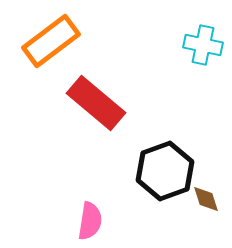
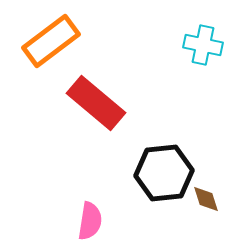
black hexagon: moved 1 px left, 2 px down; rotated 14 degrees clockwise
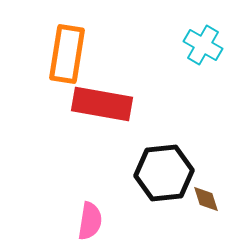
orange rectangle: moved 16 px right, 13 px down; rotated 44 degrees counterclockwise
cyan cross: rotated 18 degrees clockwise
red rectangle: moved 6 px right, 1 px down; rotated 30 degrees counterclockwise
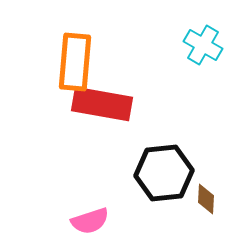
orange rectangle: moved 8 px right, 8 px down; rotated 4 degrees counterclockwise
brown diamond: rotated 20 degrees clockwise
pink semicircle: rotated 63 degrees clockwise
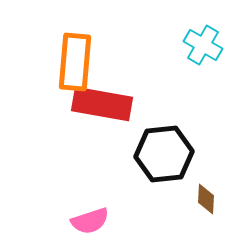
black hexagon: moved 19 px up
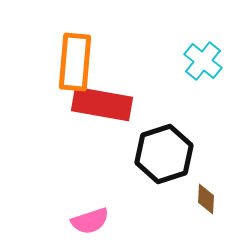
cyan cross: moved 16 px down; rotated 9 degrees clockwise
black hexagon: rotated 12 degrees counterclockwise
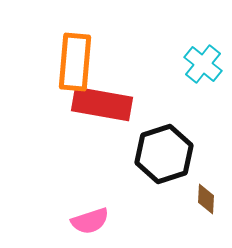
cyan cross: moved 3 px down
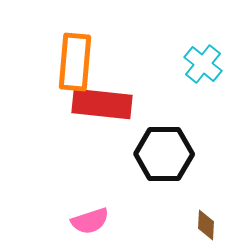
red rectangle: rotated 4 degrees counterclockwise
black hexagon: rotated 18 degrees clockwise
brown diamond: moved 26 px down
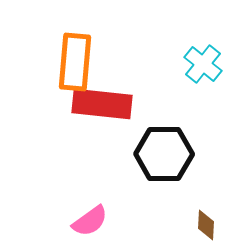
pink semicircle: rotated 18 degrees counterclockwise
